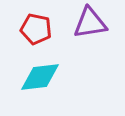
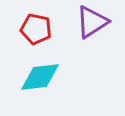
purple triangle: moved 2 px right, 1 px up; rotated 24 degrees counterclockwise
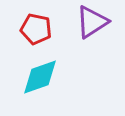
cyan diamond: rotated 12 degrees counterclockwise
